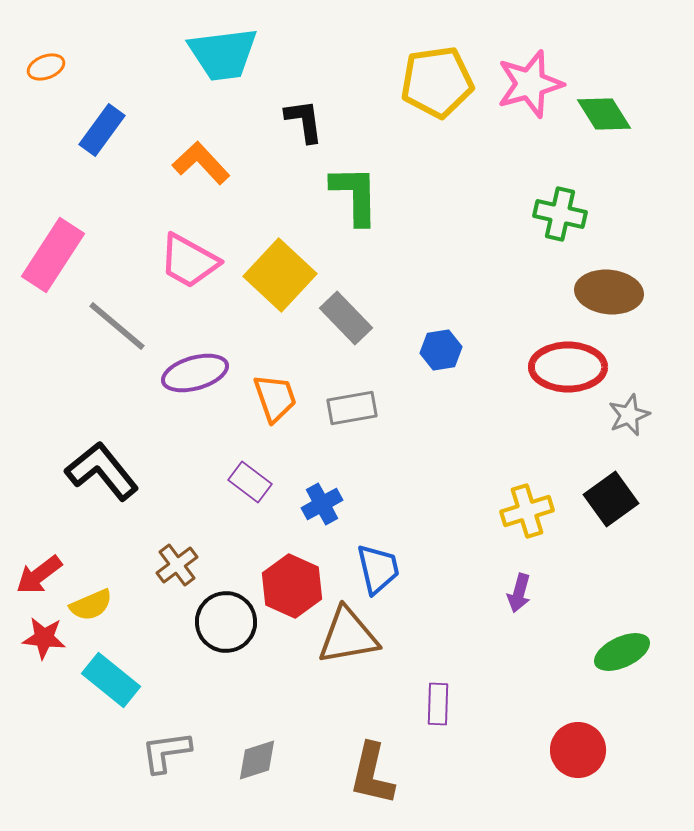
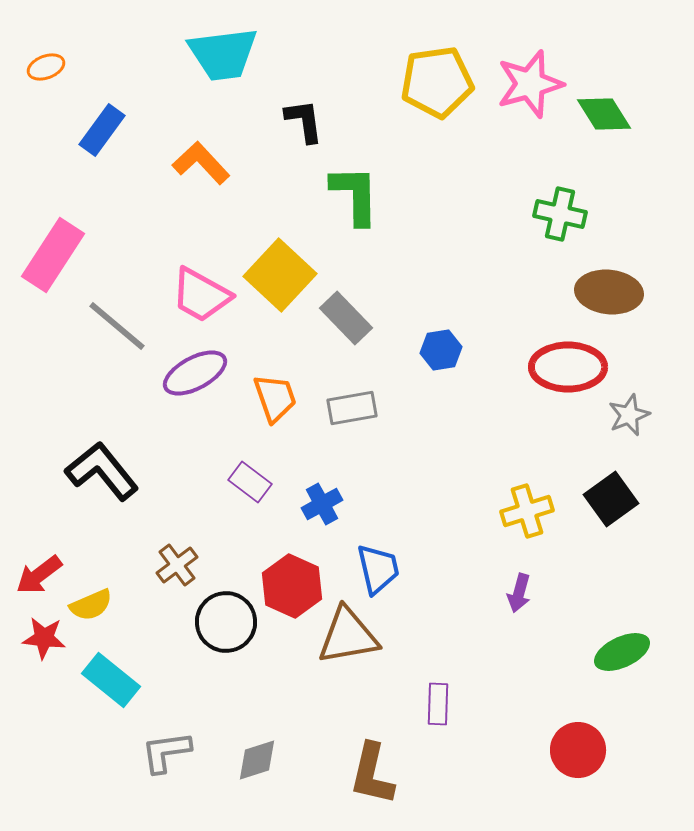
pink trapezoid at (189, 261): moved 12 px right, 34 px down
purple ellipse at (195, 373): rotated 12 degrees counterclockwise
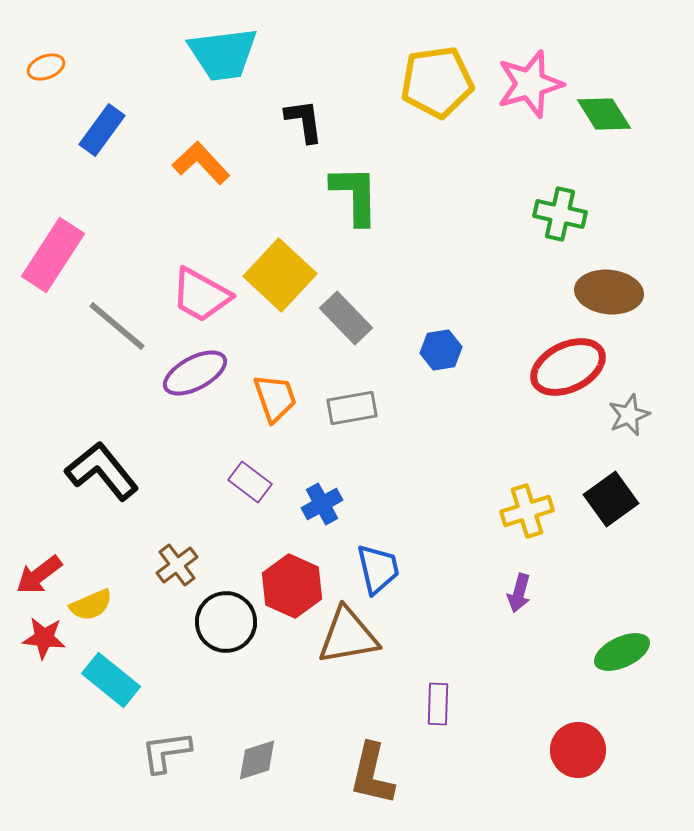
red ellipse at (568, 367): rotated 26 degrees counterclockwise
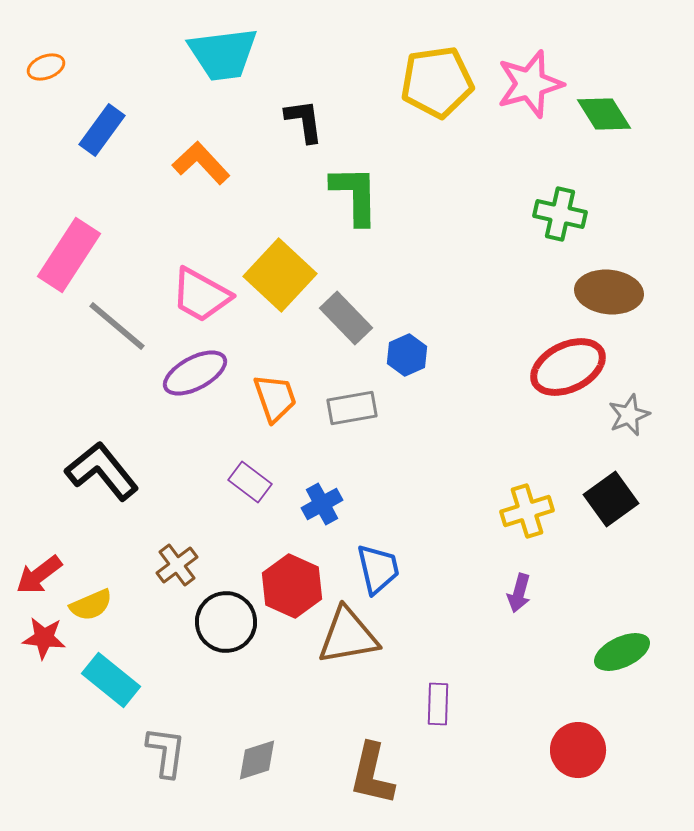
pink rectangle at (53, 255): moved 16 px right
blue hexagon at (441, 350): moved 34 px left, 5 px down; rotated 15 degrees counterclockwise
gray L-shape at (166, 752): rotated 106 degrees clockwise
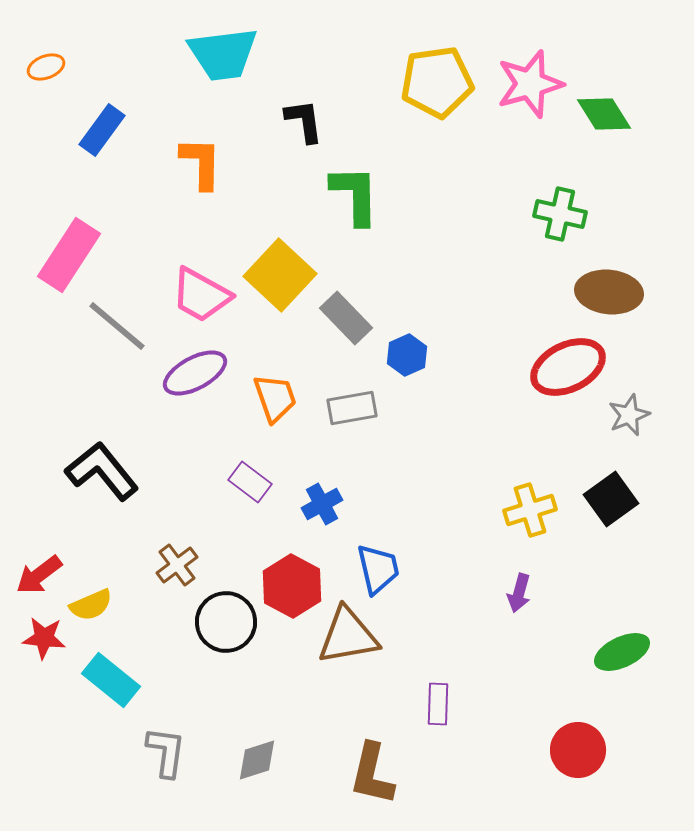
orange L-shape at (201, 163): rotated 44 degrees clockwise
yellow cross at (527, 511): moved 3 px right, 1 px up
red hexagon at (292, 586): rotated 4 degrees clockwise
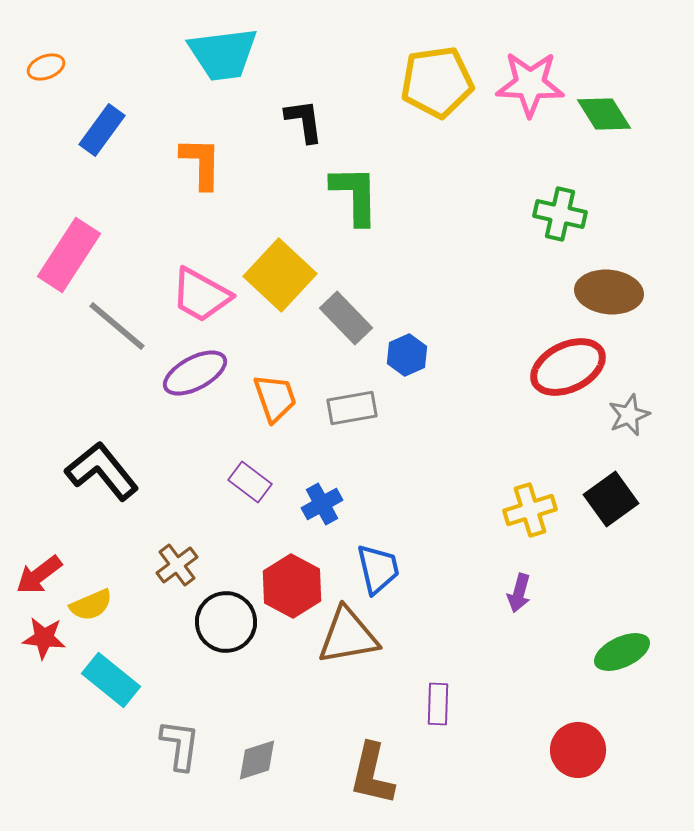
pink star at (530, 84): rotated 18 degrees clockwise
gray L-shape at (166, 752): moved 14 px right, 7 px up
